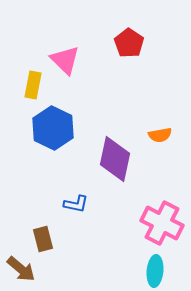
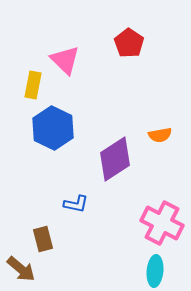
purple diamond: rotated 45 degrees clockwise
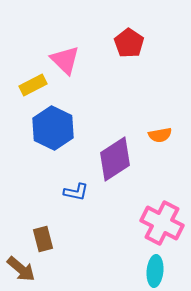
yellow rectangle: rotated 52 degrees clockwise
blue L-shape: moved 12 px up
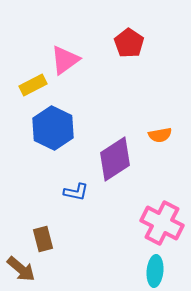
pink triangle: rotated 40 degrees clockwise
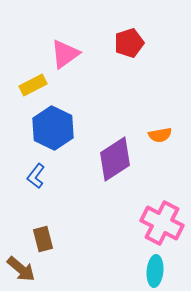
red pentagon: rotated 20 degrees clockwise
pink triangle: moved 6 px up
blue L-shape: moved 40 px left, 16 px up; rotated 115 degrees clockwise
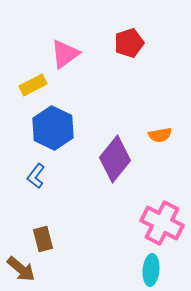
purple diamond: rotated 18 degrees counterclockwise
cyan ellipse: moved 4 px left, 1 px up
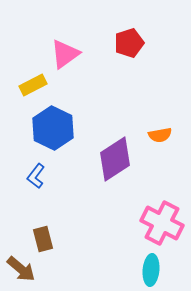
purple diamond: rotated 18 degrees clockwise
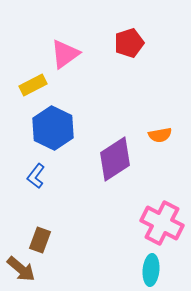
brown rectangle: moved 3 px left, 1 px down; rotated 35 degrees clockwise
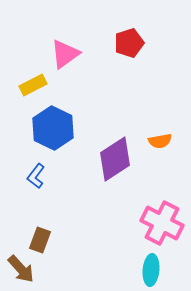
orange semicircle: moved 6 px down
brown arrow: rotated 8 degrees clockwise
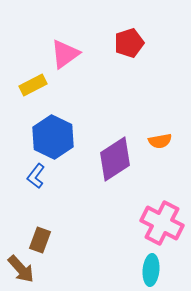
blue hexagon: moved 9 px down
